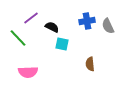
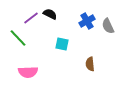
blue cross: rotated 21 degrees counterclockwise
black semicircle: moved 2 px left, 13 px up
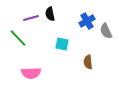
black semicircle: rotated 128 degrees counterclockwise
purple line: rotated 21 degrees clockwise
gray semicircle: moved 2 px left, 5 px down
brown semicircle: moved 2 px left, 2 px up
pink semicircle: moved 3 px right, 1 px down
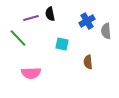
gray semicircle: rotated 21 degrees clockwise
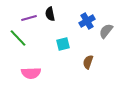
purple line: moved 2 px left
gray semicircle: rotated 42 degrees clockwise
cyan square: moved 1 px right; rotated 24 degrees counterclockwise
brown semicircle: rotated 24 degrees clockwise
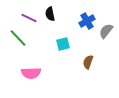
purple line: rotated 42 degrees clockwise
